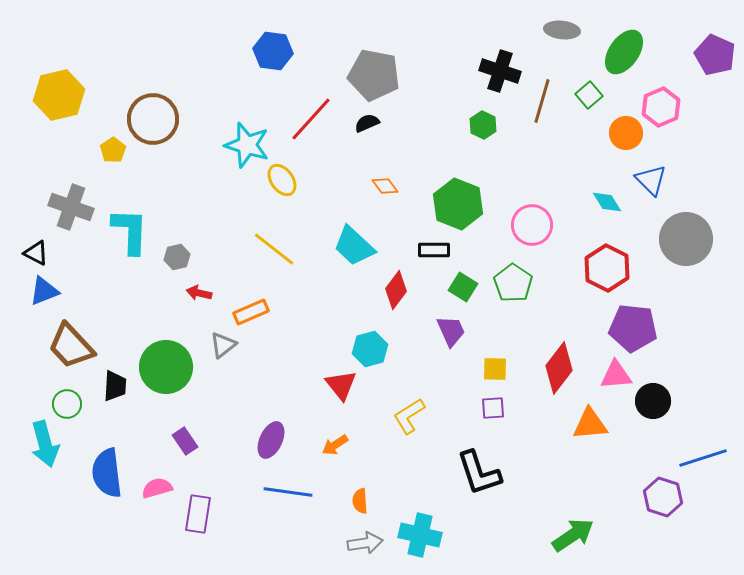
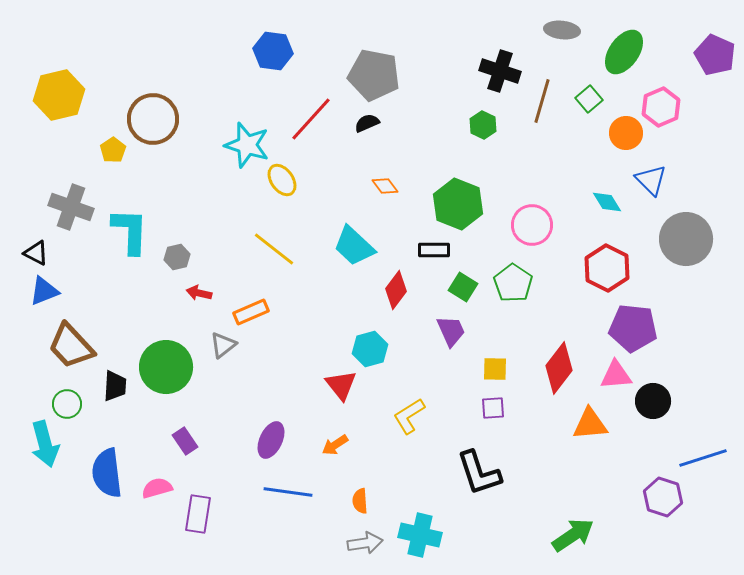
green square at (589, 95): moved 4 px down
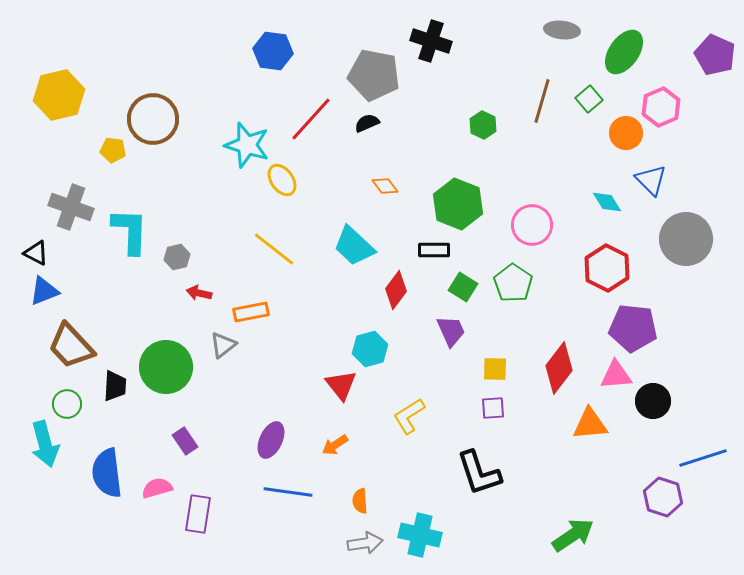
black cross at (500, 71): moved 69 px left, 30 px up
yellow pentagon at (113, 150): rotated 30 degrees counterclockwise
orange rectangle at (251, 312): rotated 12 degrees clockwise
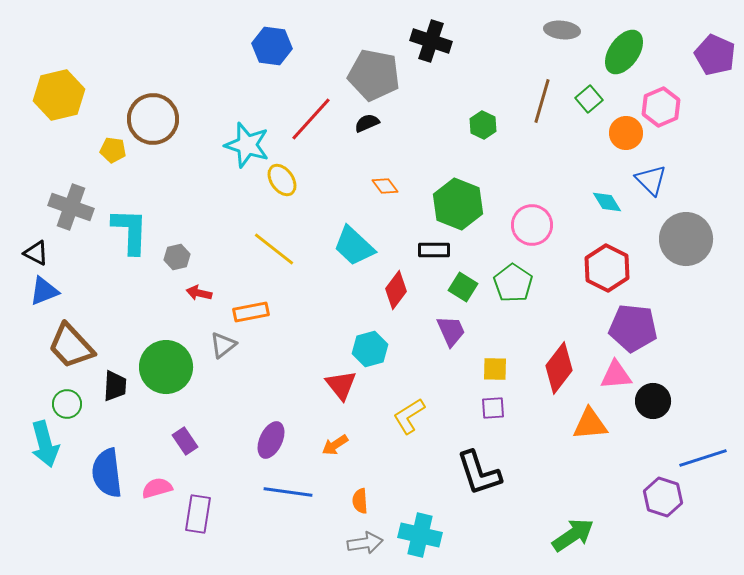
blue hexagon at (273, 51): moved 1 px left, 5 px up
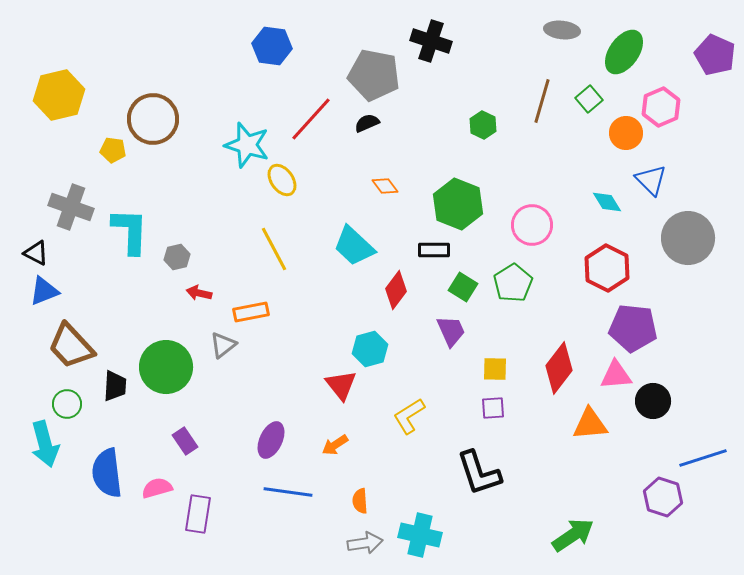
gray circle at (686, 239): moved 2 px right, 1 px up
yellow line at (274, 249): rotated 24 degrees clockwise
green pentagon at (513, 283): rotated 6 degrees clockwise
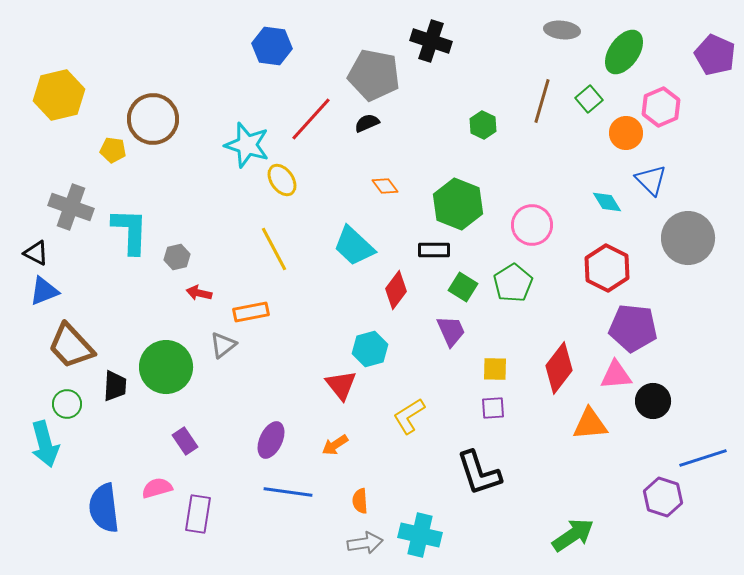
blue semicircle at (107, 473): moved 3 px left, 35 px down
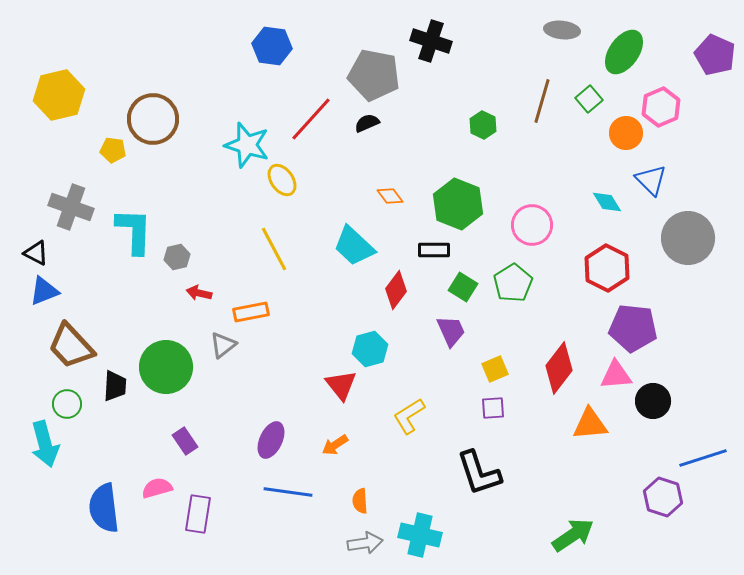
orange diamond at (385, 186): moved 5 px right, 10 px down
cyan L-shape at (130, 231): moved 4 px right
yellow square at (495, 369): rotated 24 degrees counterclockwise
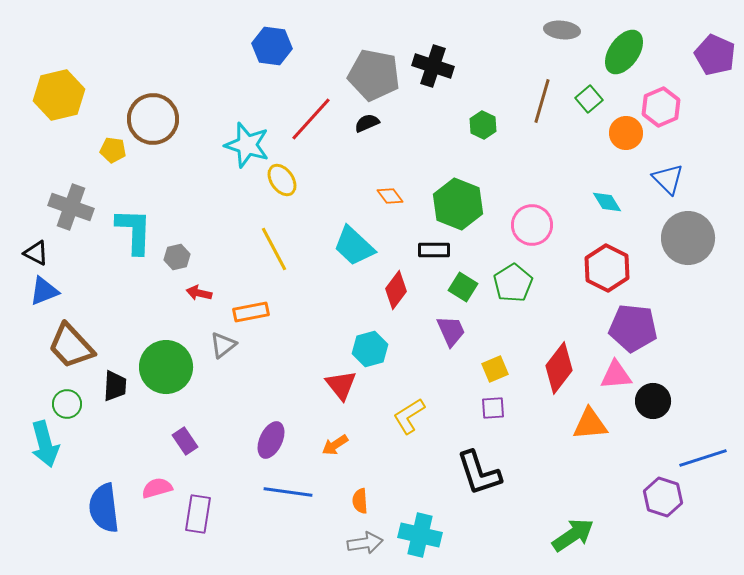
black cross at (431, 41): moved 2 px right, 25 px down
blue triangle at (651, 180): moved 17 px right, 1 px up
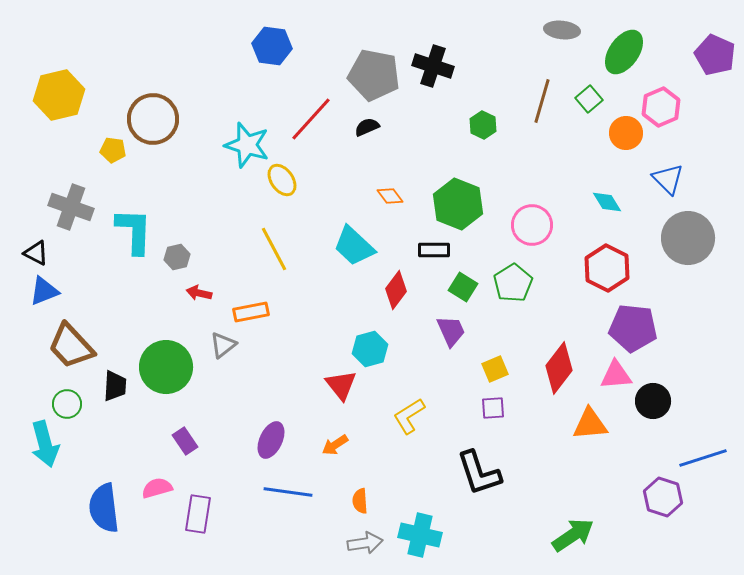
black semicircle at (367, 123): moved 4 px down
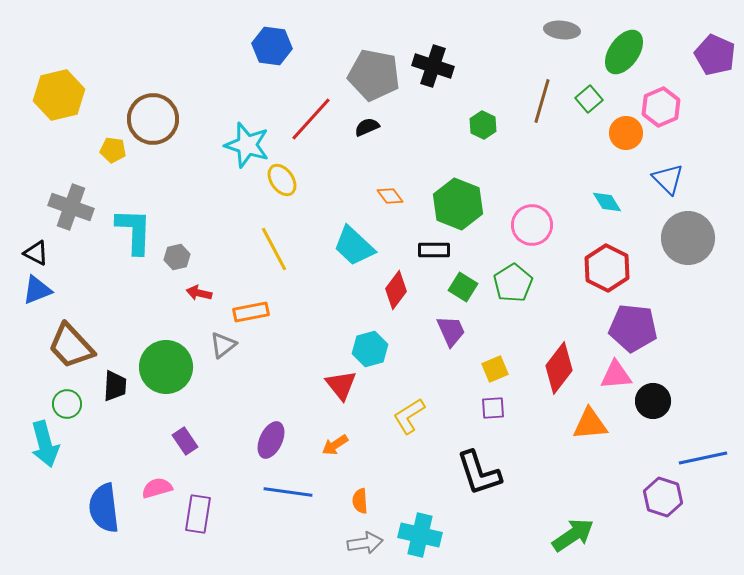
blue triangle at (44, 291): moved 7 px left, 1 px up
blue line at (703, 458): rotated 6 degrees clockwise
